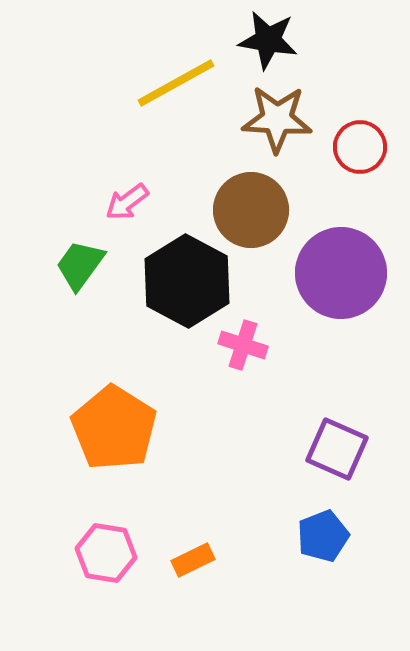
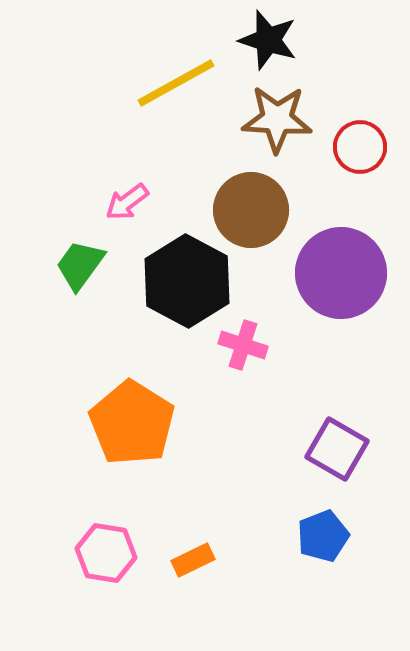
black star: rotated 8 degrees clockwise
orange pentagon: moved 18 px right, 5 px up
purple square: rotated 6 degrees clockwise
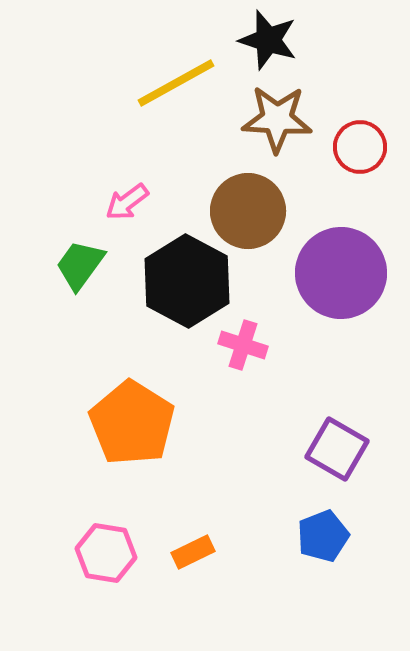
brown circle: moved 3 px left, 1 px down
orange rectangle: moved 8 px up
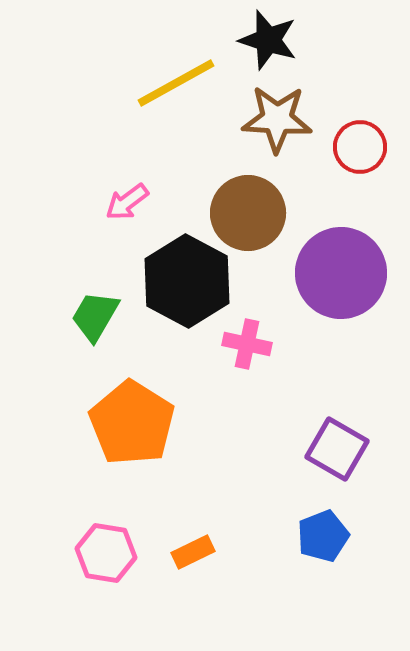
brown circle: moved 2 px down
green trapezoid: moved 15 px right, 51 px down; rotated 6 degrees counterclockwise
pink cross: moved 4 px right, 1 px up; rotated 6 degrees counterclockwise
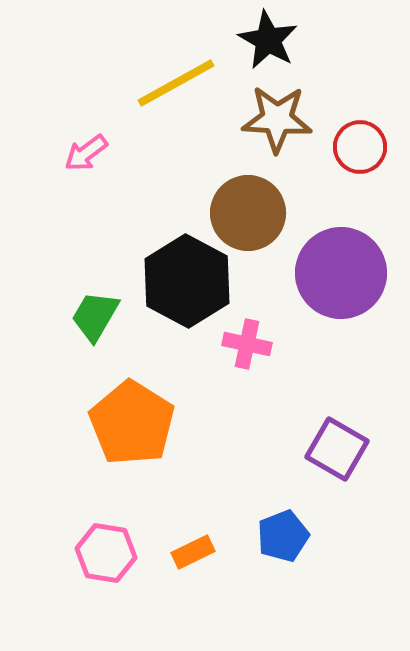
black star: rotated 12 degrees clockwise
pink arrow: moved 41 px left, 49 px up
blue pentagon: moved 40 px left
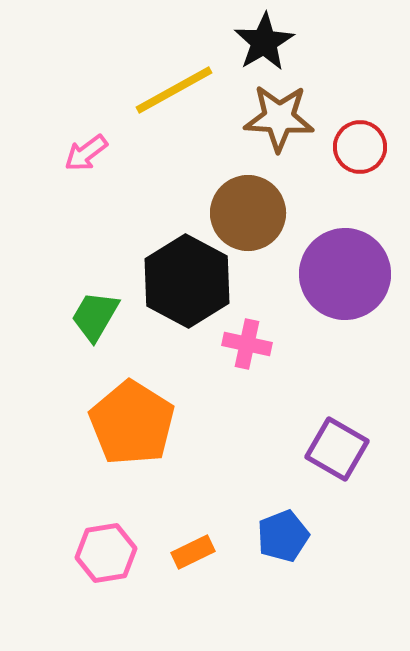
black star: moved 4 px left, 2 px down; rotated 12 degrees clockwise
yellow line: moved 2 px left, 7 px down
brown star: moved 2 px right, 1 px up
purple circle: moved 4 px right, 1 px down
pink hexagon: rotated 18 degrees counterclockwise
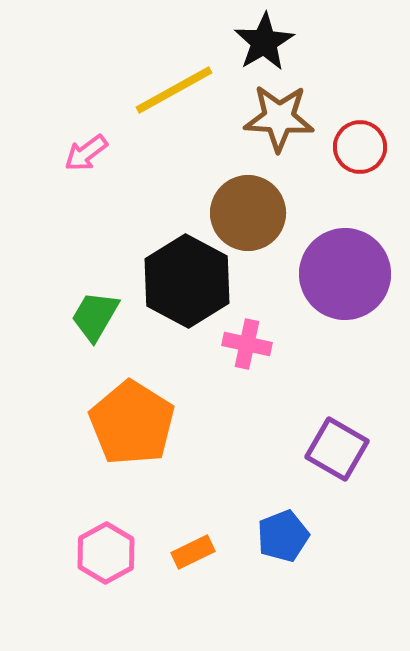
pink hexagon: rotated 20 degrees counterclockwise
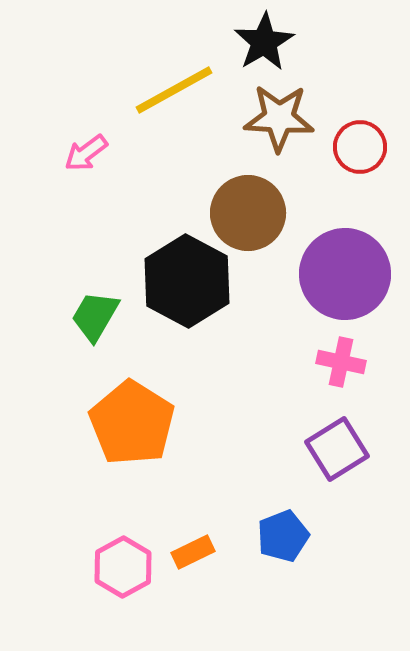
pink cross: moved 94 px right, 18 px down
purple square: rotated 28 degrees clockwise
pink hexagon: moved 17 px right, 14 px down
